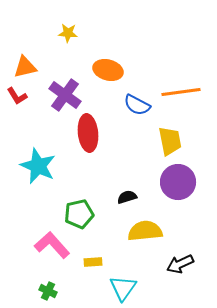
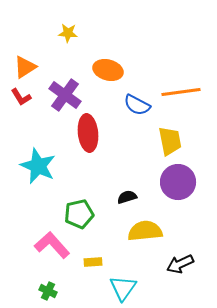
orange triangle: rotated 20 degrees counterclockwise
red L-shape: moved 4 px right, 1 px down
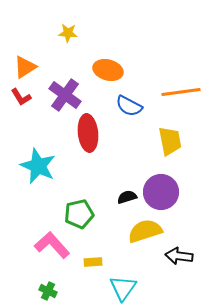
blue semicircle: moved 8 px left, 1 px down
purple circle: moved 17 px left, 10 px down
yellow semicircle: rotated 12 degrees counterclockwise
black arrow: moved 1 px left, 8 px up; rotated 32 degrees clockwise
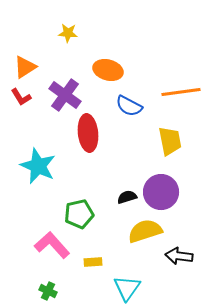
cyan triangle: moved 4 px right
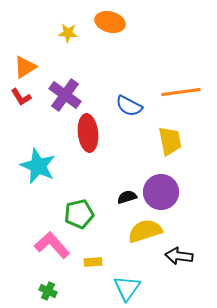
orange ellipse: moved 2 px right, 48 px up
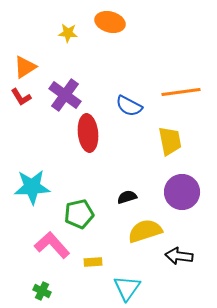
cyan star: moved 6 px left, 21 px down; rotated 27 degrees counterclockwise
purple circle: moved 21 px right
green cross: moved 6 px left
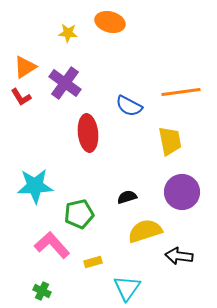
purple cross: moved 12 px up
cyan star: moved 3 px right, 1 px up
yellow rectangle: rotated 12 degrees counterclockwise
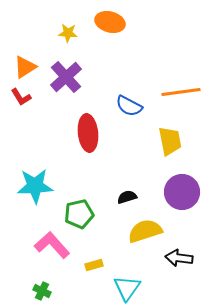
purple cross: moved 1 px right, 6 px up; rotated 12 degrees clockwise
black arrow: moved 2 px down
yellow rectangle: moved 1 px right, 3 px down
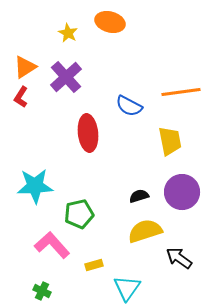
yellow star: rotated 24 degrees clockwise
red L-shape: rotated 65 degrees clockwise
black semicircle: moved 12 px right, 1 px up
black arrow: rotated 28 degrees clockwise
